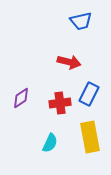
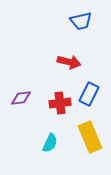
purple diamond: rotated 25 degrees clockwise
yellow rectangle: rotated 12 degrees counterclockwise
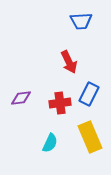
blue trapezoid: rotated 10 degrees clockwise
red arrow: rotated 50 degrees clockwise
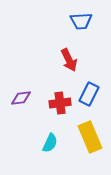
red arrow: moved 2 px up
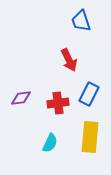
blue trapezoid: rotated 75 degrees clockwise
red cross: moved 2 px left
yellow rectangle: rotated 28 degrees clockwise
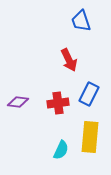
purple diamond: moved 3 px left, 4 px down; rotated 15 degrees clockwise
cyan semicircle: moved 11 px right, 7 px down
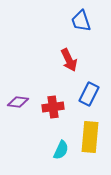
red cross: moved 5 px left, 4 px down
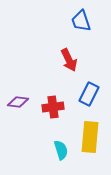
cyan semicircle: rotated 42 degrees counterclockwise
